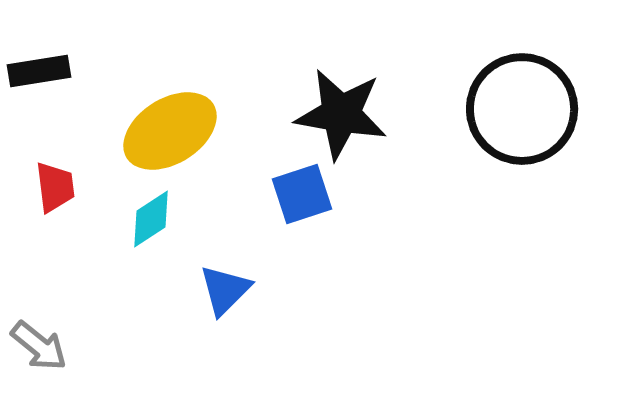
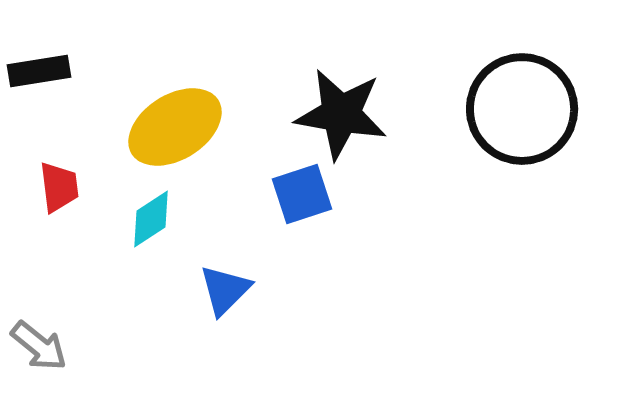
yellow ellipse: moved 5 px right, 4 px up
red trapezoid: moved 4 px right
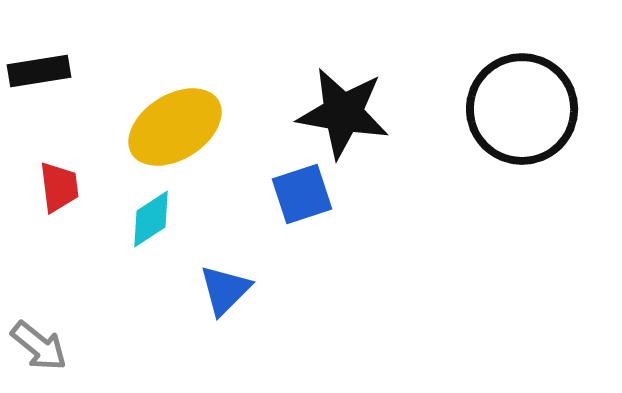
black star: moved 2 px right, 1 px up
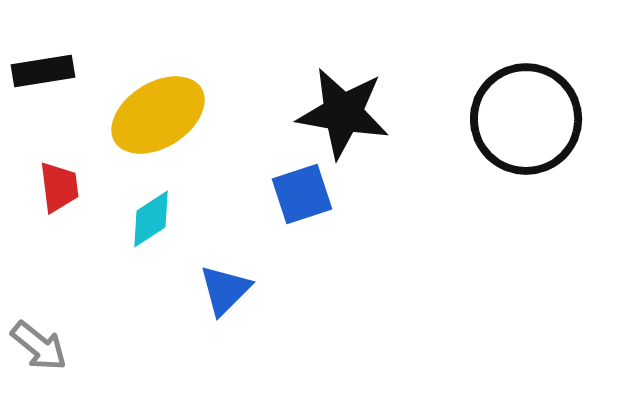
black rectangle: moved 4 px right
black circle: moved 4 px right, 10 px down
yellow ellipse: moved 17 px left, 12 px up
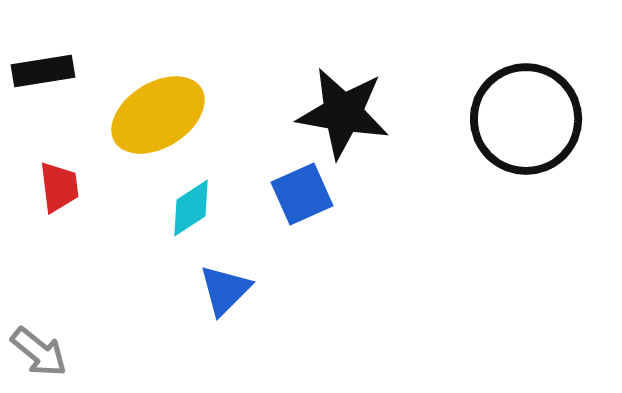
blue square: rotated 6 degrees counterclockwise
cyan diamond: moved 40 px right, 11 px up
gray arrow: moved 6 px down
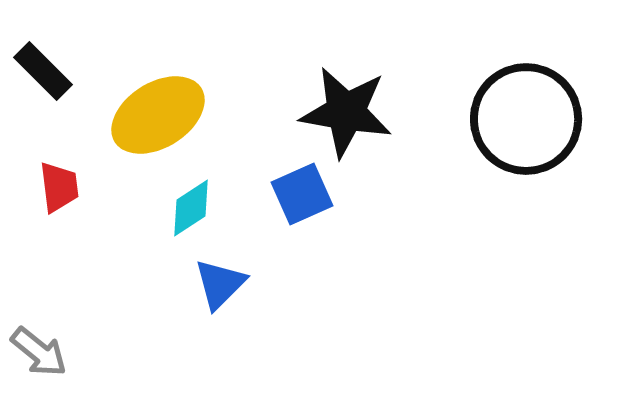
black rectangle: rotated 54 degrees clockwise
black star: moved 3 px right, 1 px up
blue triangle: moved 5 px left, 6 px up
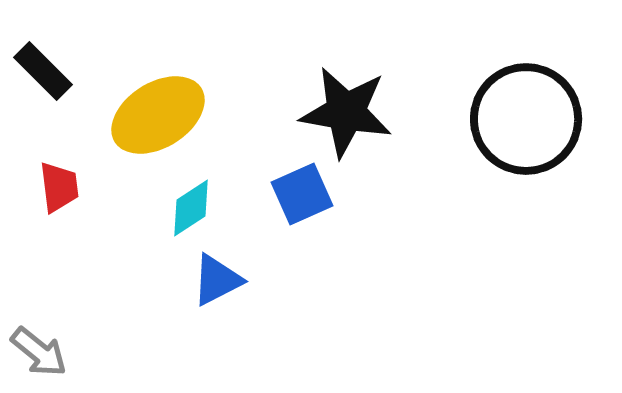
blue triangle: moved 3 px left, 4 px up; rotated 18 degrees clockwise
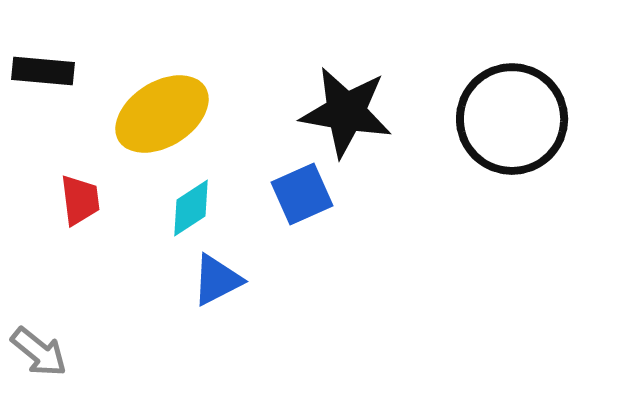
black rectangle: rotated 40 degrees counterclockwise
yellow ellipse: moved 4 px right, 1 px up
black circle: moved 14 px left
red trapezoid: moved 21 px right, 13 px down
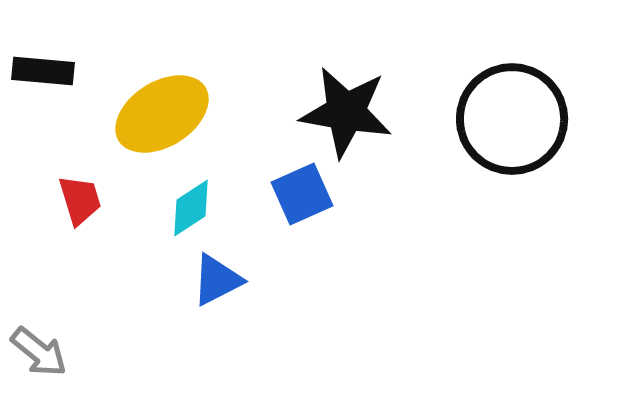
red trapezoid: rotated 10 degrees counterclockwise
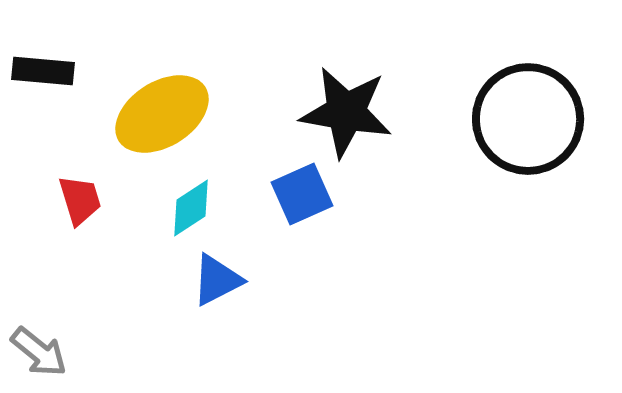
black circle: moved 16 px right
